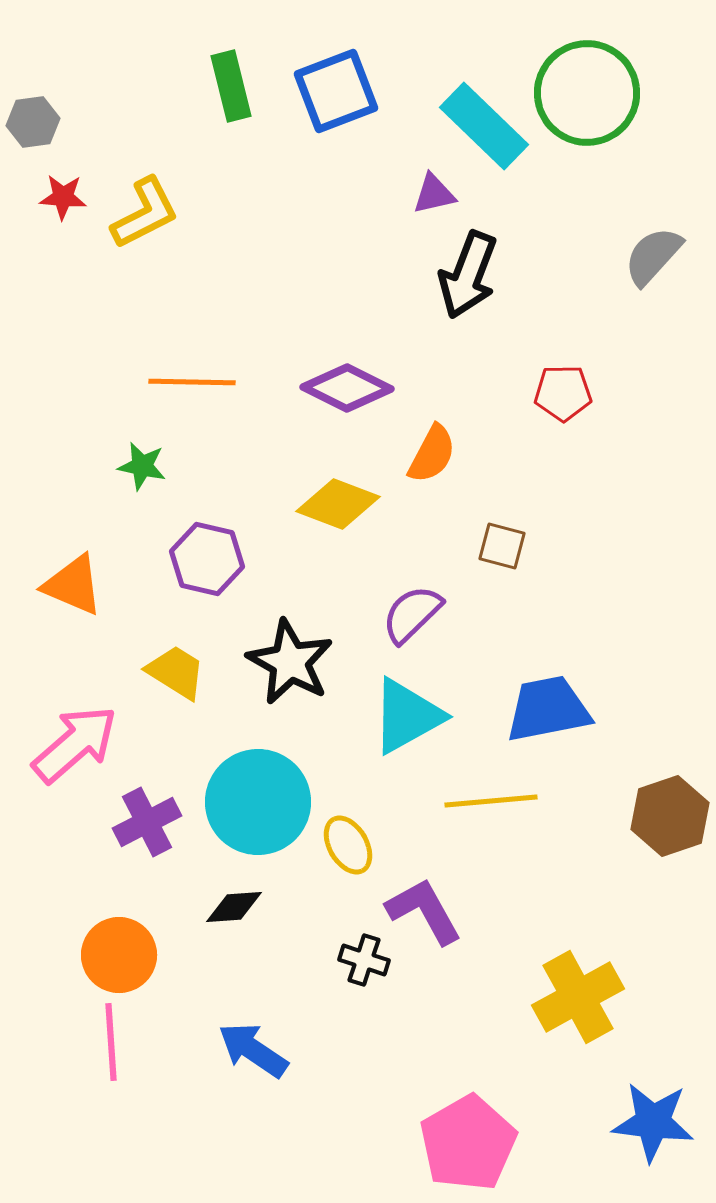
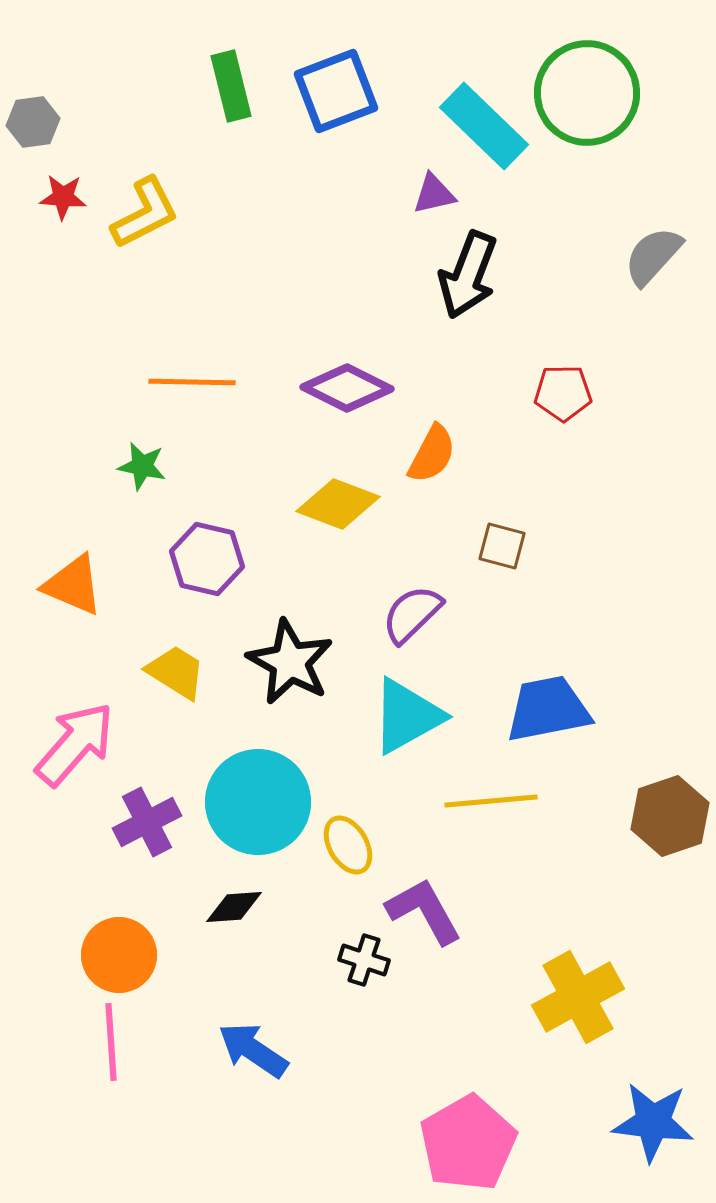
pink arrow: rotated 8 degrees counterclockwise
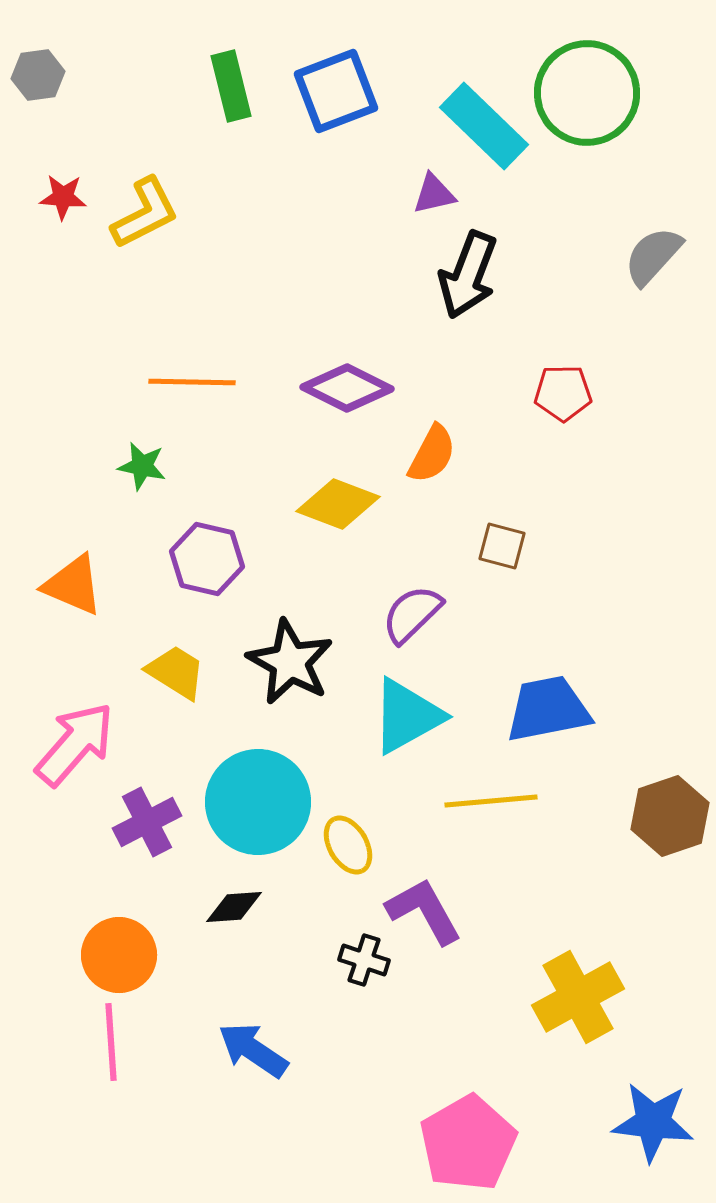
gray hexagon: moved 5 px right, 47 px up
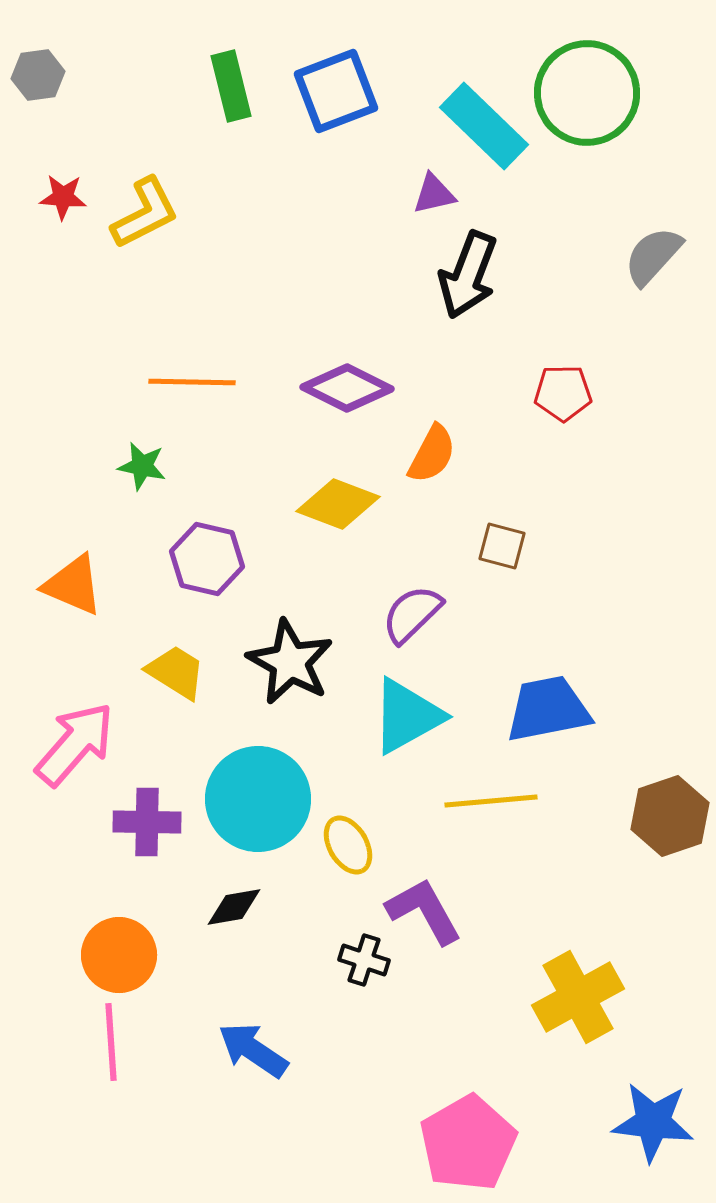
cyan circle: moved 3 px up
purple cross: rotated 28 degrees clockwise
black diamond: rotated 6 degrees counterclockwise
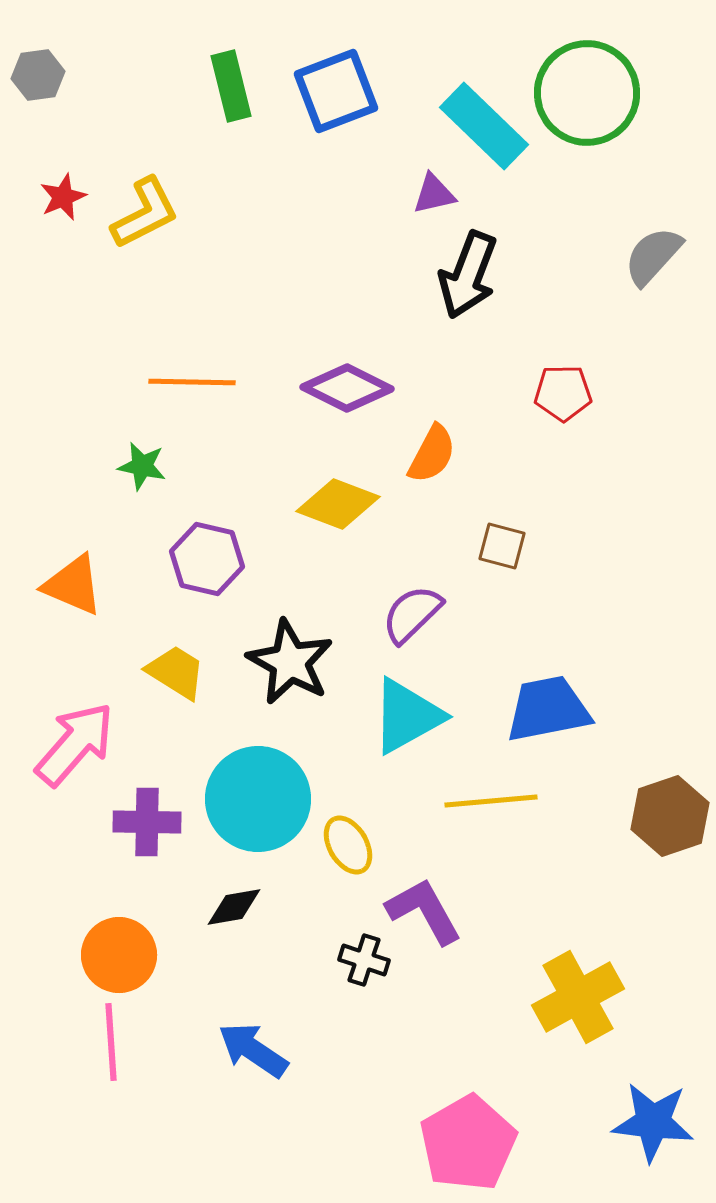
red star: rotated 27 degrees counterclockwise
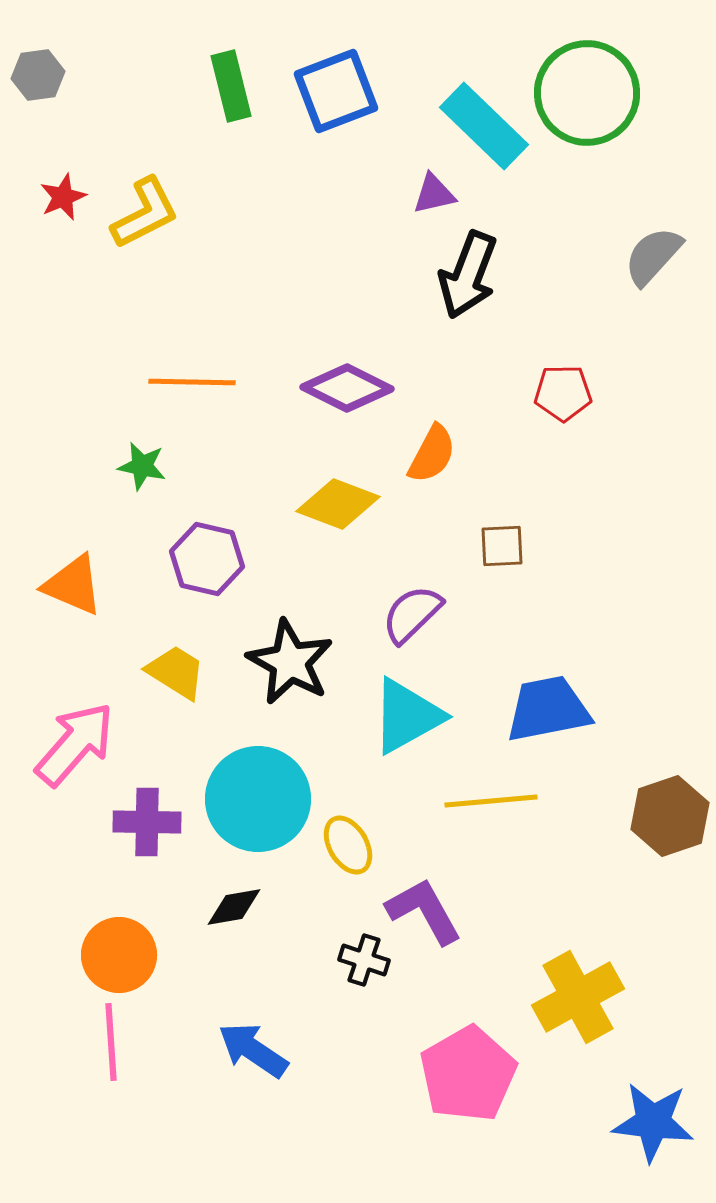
brown square: rotated 18 degrees counterclockwise
pink pentagon: moved 69 px up
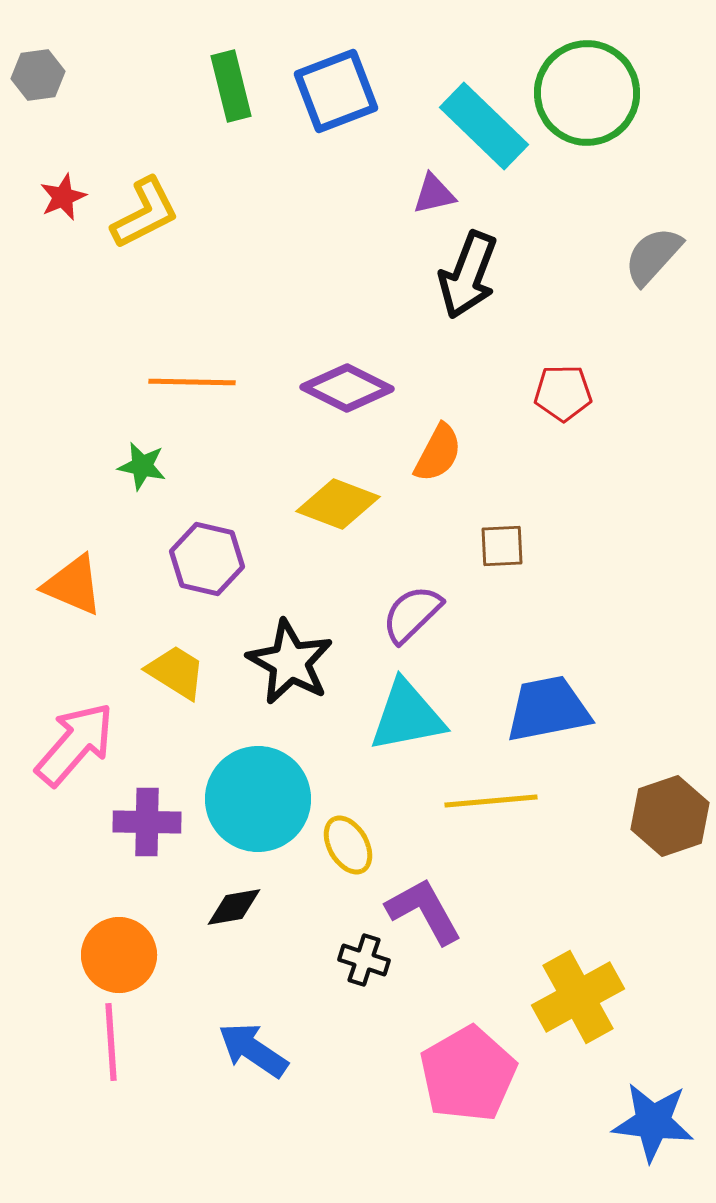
orange semicircle: moved 6 px right, 1 px up
cyan triangle: rotated 18 degrees clockwise
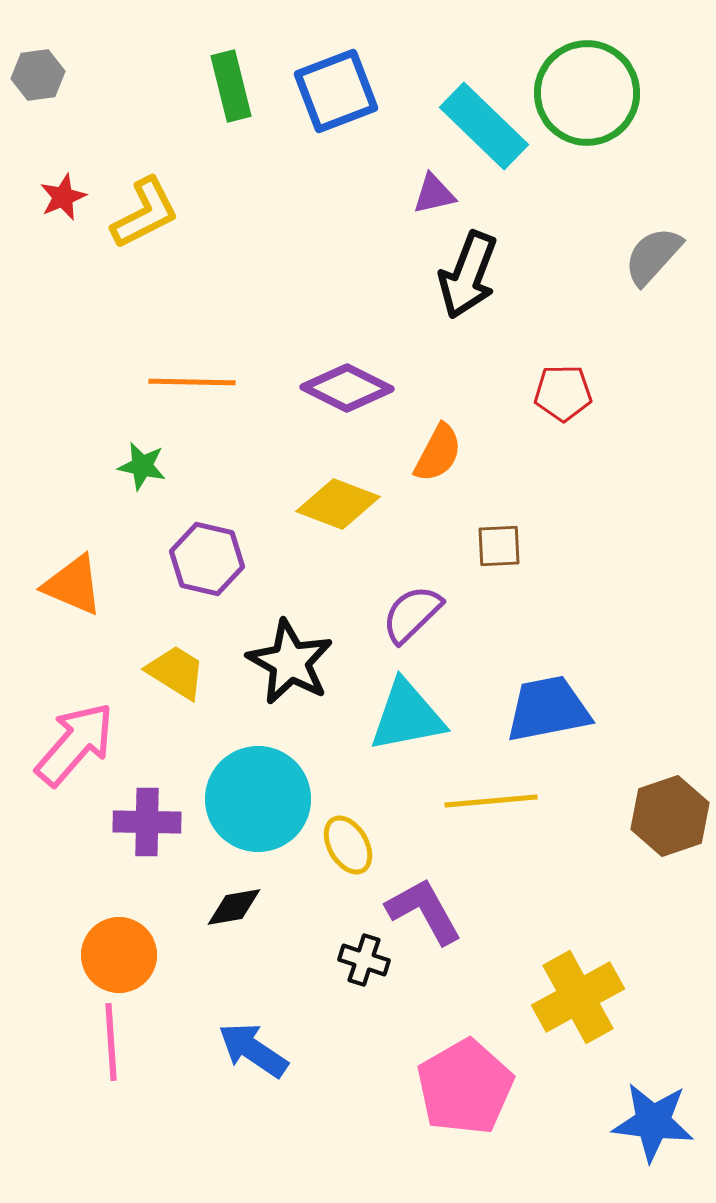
brown square: moved 3 px left
pink pentagon: moved 3 px left, 13 px down
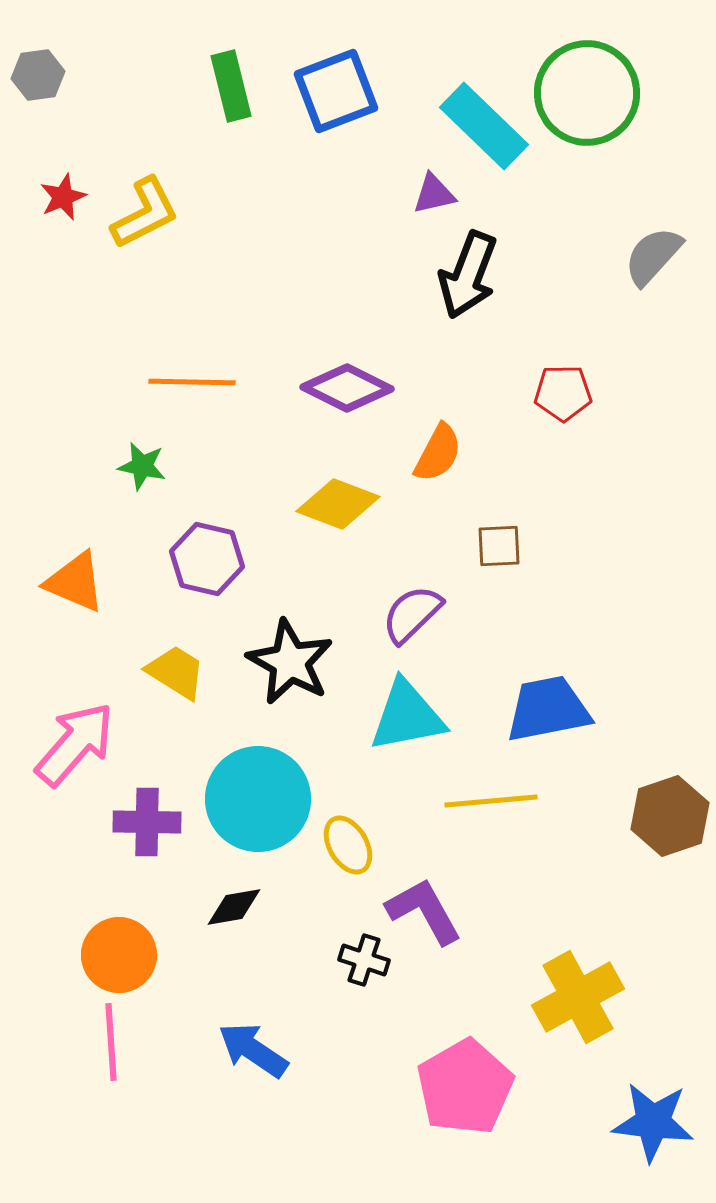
orange triangle: moved 2 px right, 3 px up
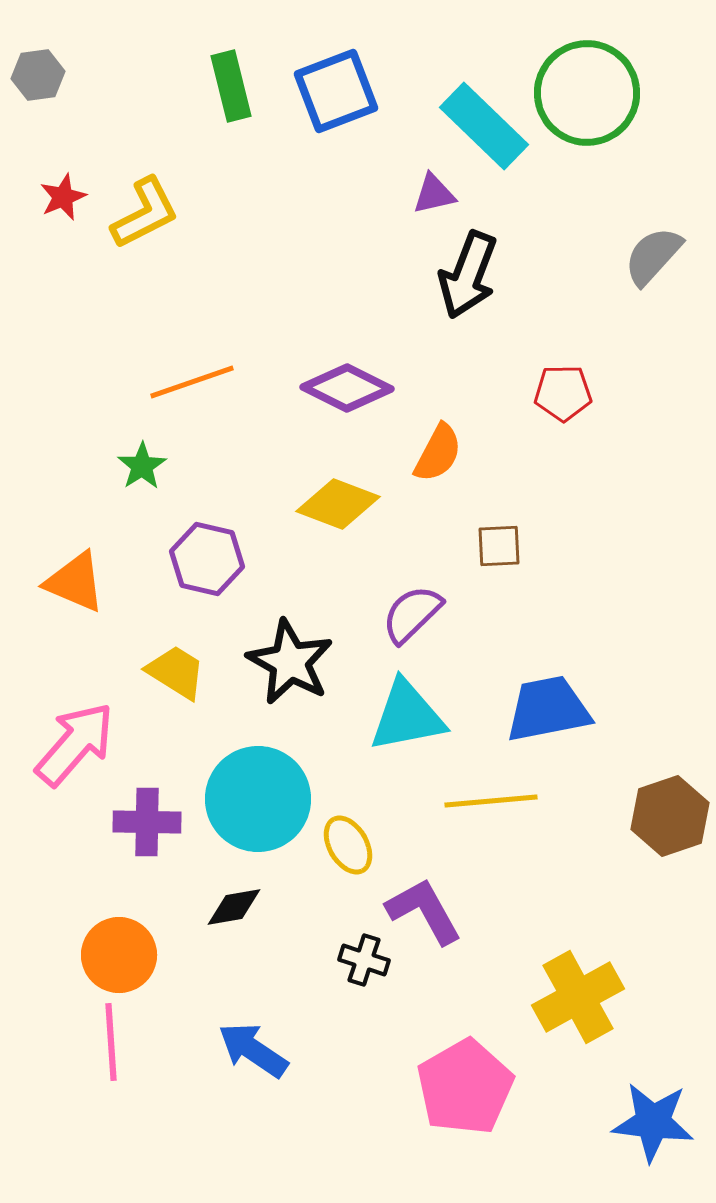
orange line: rotated 20 degrees counterclockwise
green star: rotated 27 degrees clockwise
